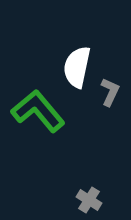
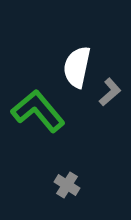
gray L-shape: rotated 24 degrees clockwise
gray cross: moved 22 px left, 15 px up
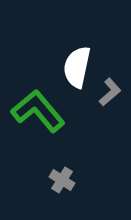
gray cross: moved 5 px left, 5 px up
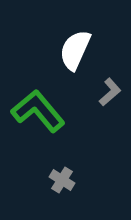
white semicircle: moved 2 px left, 17 px up; rotated 12 degrees clockwise
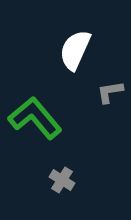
gray L-shape: rotated 148 degrees counterclockwise
green L-shape: moved 3 px left, 7 px down
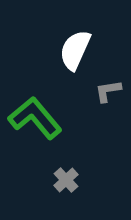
gray L-shape: moved 2 px left, 1 px up
gray cross: moved 4 px right; rotated 15 degrees clockwise
